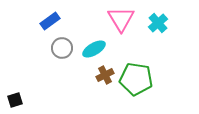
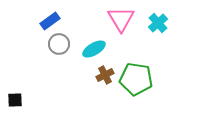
gray circle: moved 3 px left, 4 px up
black square: rotated 14 degrees clockwise
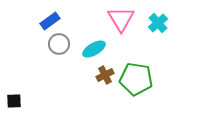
black square: moved 1 px left, 1 px down
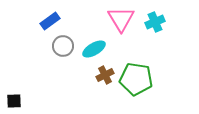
cyan cross: moved 3 px left, 1 px up; rotated 18 degrees clockwise
gray circle: moved 4 px right, 2 px down
